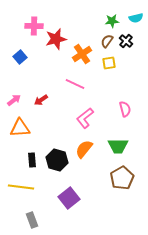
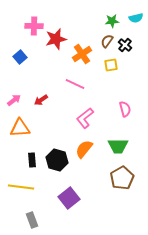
black cross: moved 1 px left, 4 px down
yellow square: moved 2 px right, 2 px down
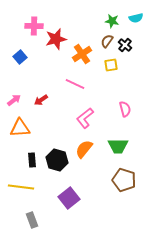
green star: rotated 16 degrees clockwise
brown pentagon: moved 2 px right, 2 px down; rotated 25 degrees counterclockwise
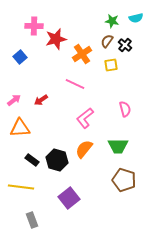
black rectangle: rotated 48 degrees counterclockwise
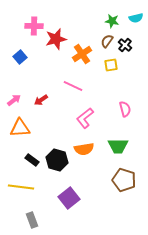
pink line: moved 2 px left, 2 px down
orange semicircle: rotated 138 degrees counterclockwise
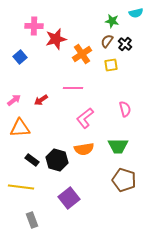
cyan semicircle: moved 5 px up
black cross: moved 1 px up
pink line: moved 2 px down; rotated 24 degrees counterclockwise
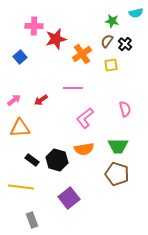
brown pentagon: moved 7 px left, 6 px up
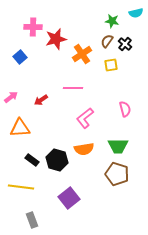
pink cross: moved 1 px left, 1 px down
pink arrow: moved 3 px left, 3 px up
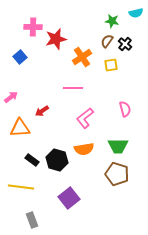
orange cross: moved 3 px down
red arrow: moved 1 px right, 11 px down
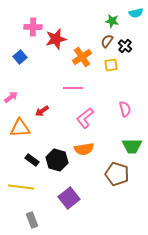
black cross: moved 2 px down
green trapezoid: moved 14 px right
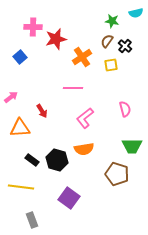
red arrow: rotated 88 degrees counterclockwise
purple square: rotated 15 degrees counterclockwise
